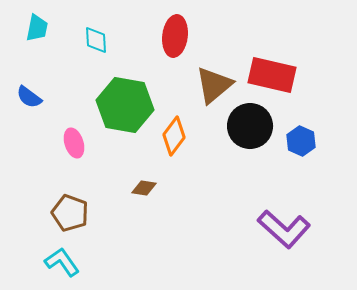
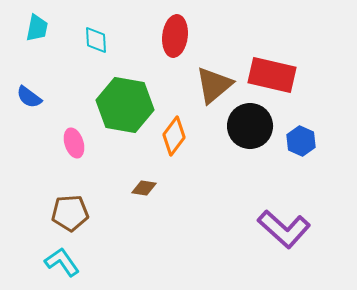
brown pentagon: rotated 24 degrees counterclockwise
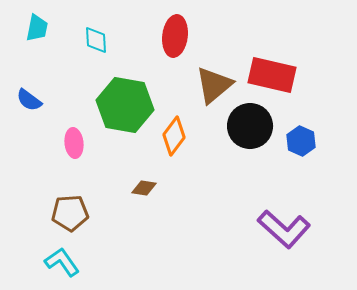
blue semicircle: moved 3 px down
pink ellipse: rotated 12 degrees clockwise
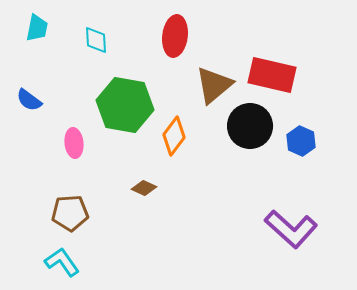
brown diamond: rotated 15 degrees clockwise
purple L-shape: moved 7 px right
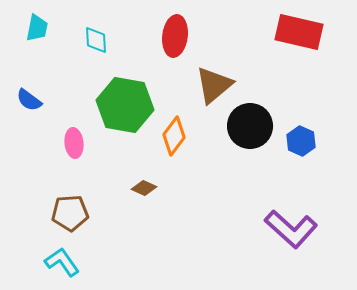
red rectangle: moved 27 px right, 43 px up
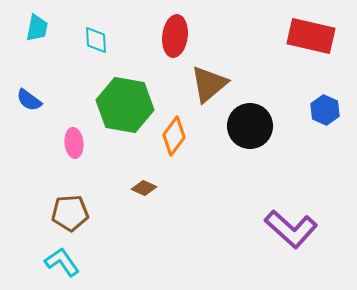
red rectangle: moved 12 px right, 4 px down
brown triangle: moved 5 px left, 1 px up
blue hexagon: moved 24 px right, 31 px up
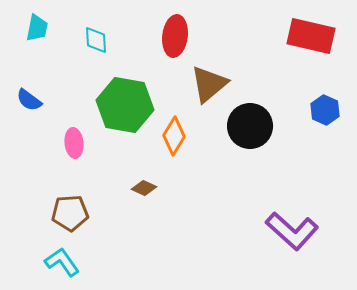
orange diamond: rotated 6 degrees counterclockwise
purple L-shape: moved 1 px right, 2 px down
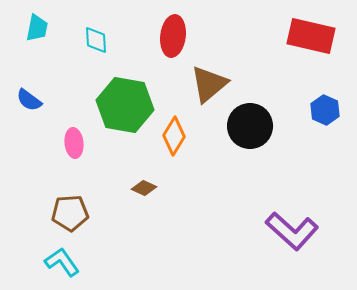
red ellipse: moved 2 px left
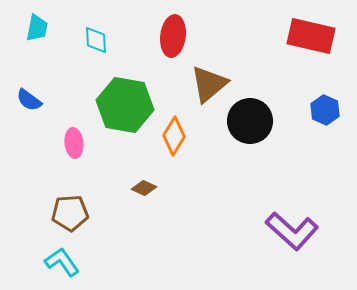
black circle: moved 5 px up
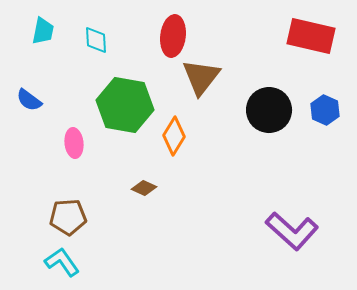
cyan trapezoid: moved 6 px right, 3 px down
brown triangle: moved 8 px left, 7 px up; rotated 12 degrees counterclockwise
black circle: moved 19 px right, 11 px up
brown pentagon: moved 2 px left, 4 px down
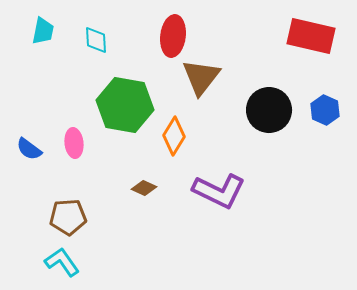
blue semicircle: moved 49 px down
purple L-shape: moved 73 px left, 40 px up; rotated 16 degrees counterclockwise
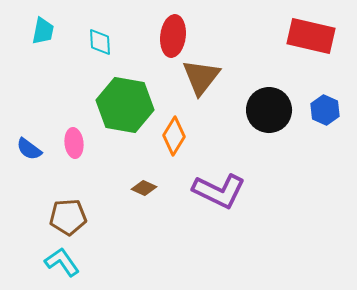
cyan diamond: moved 4 px right, 2 px down
